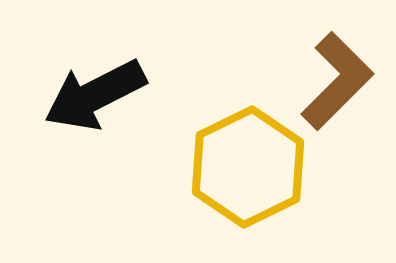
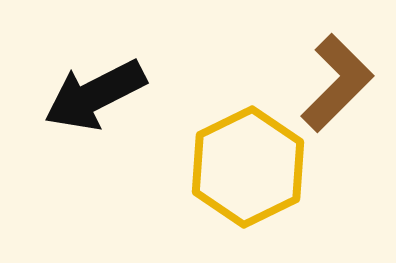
brown L-shape: moved 2 px down
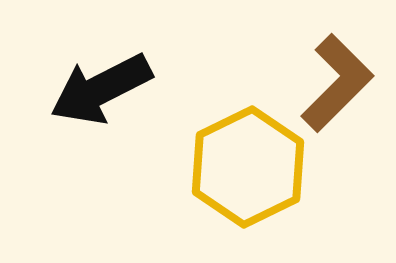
black arrow: moved 6 px right, 6 px up
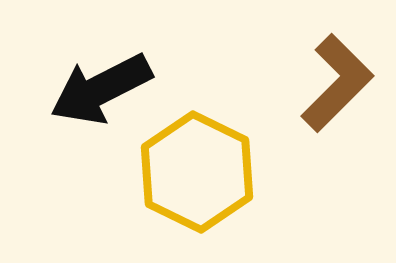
yellow hexagon: moved 51 px left, 5 px down; rotated 8 degrees counterclockwise
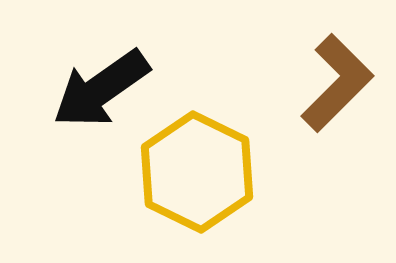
black arrow: rotated 8 degrees counterclockwise
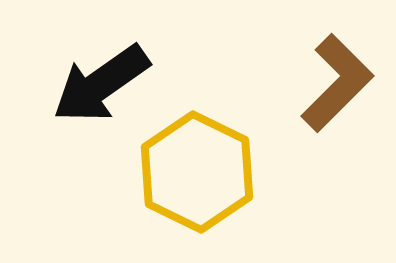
black arrow: moved 5 px up
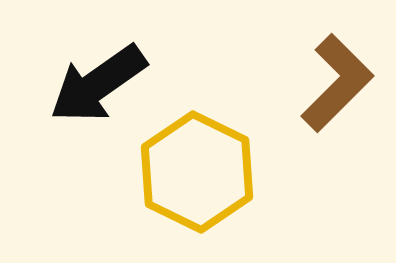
black arrow: moved 3 px left
